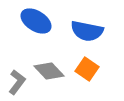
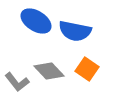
blue semicircle: moved 12 px left
gray L-shape: rotated 105 degrees clockwise
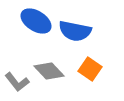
orange square: moved 3 px right
